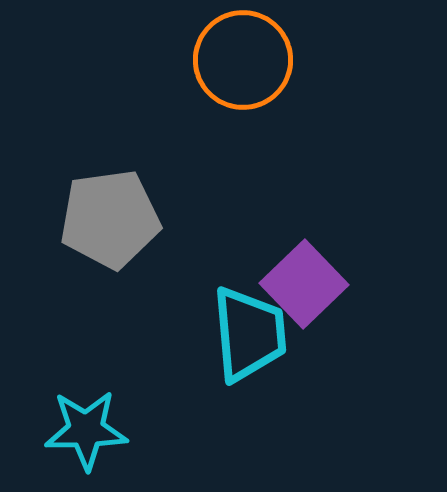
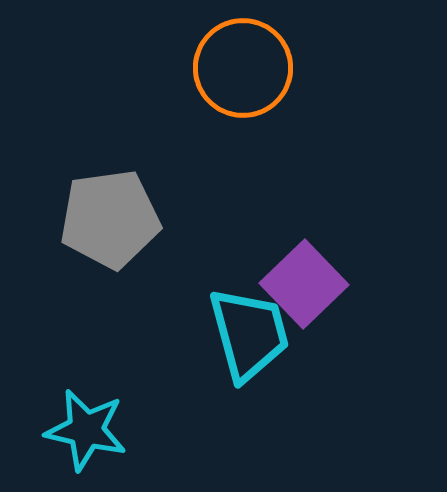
orange circle: moved 8 px down
cyan trapezoid: rotated 10 degrees counterclockwise
cyan star: rotated 14 degrees clockwise
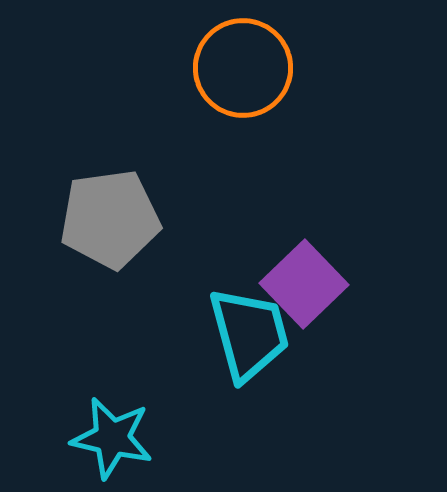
cyan star: moved 26 px right, 8 px down
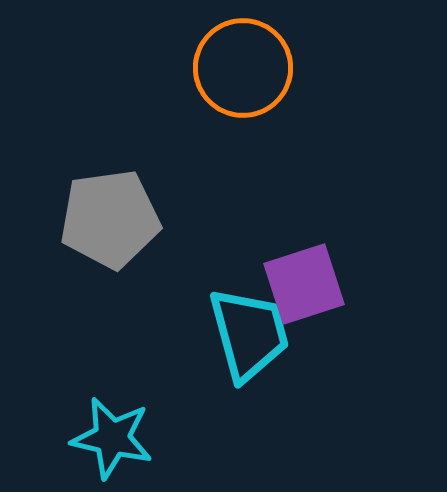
purple square: rotated 26 degrees clockwise
